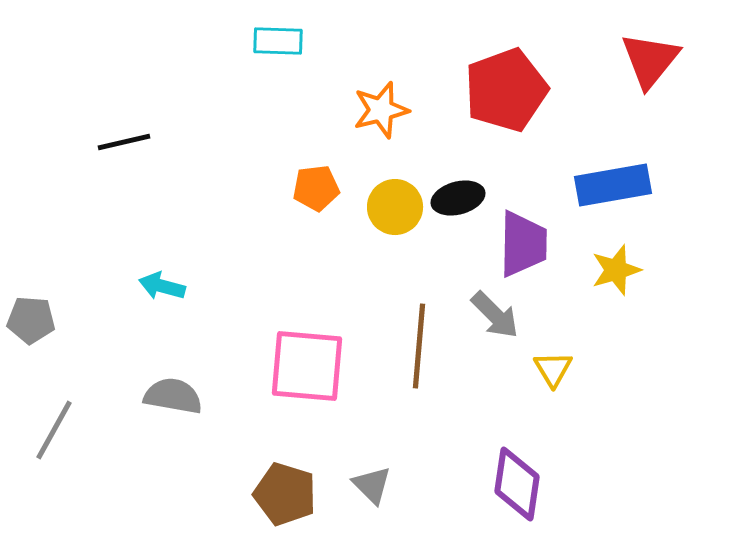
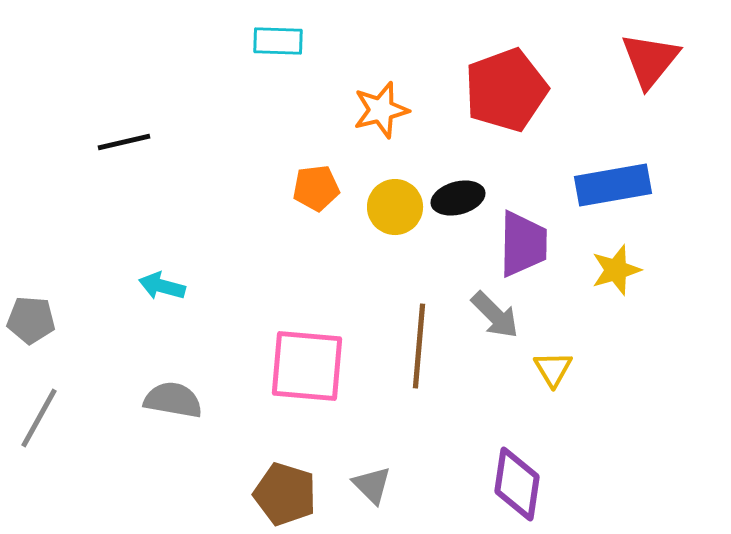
gray semicircle: moved 4 px down
gray line: moved 15 px left, 12 px up
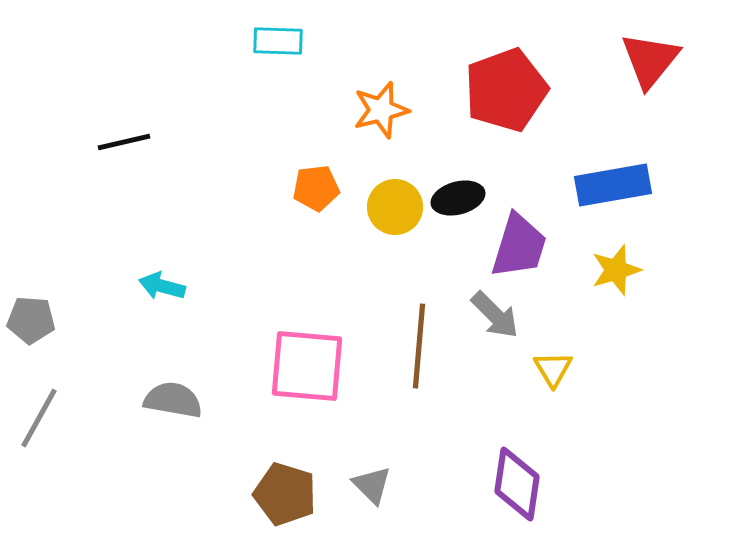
purple trapezoid: moved 4 px left, 2 px down; rotated 16 degrees clockwise
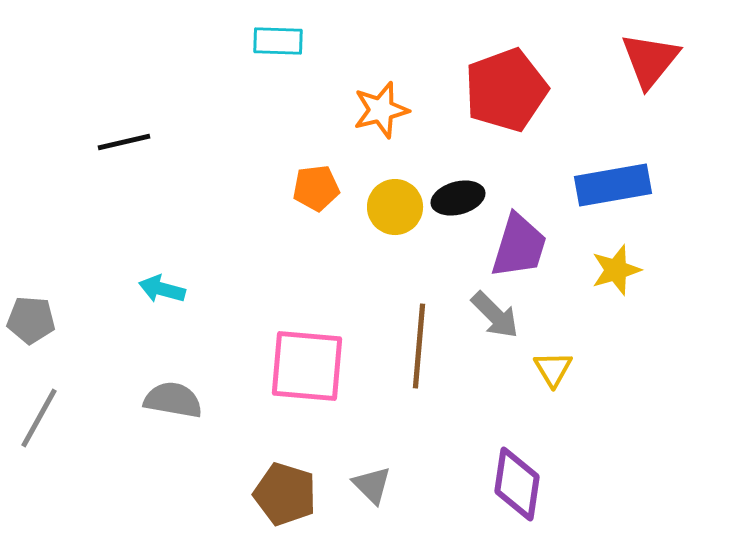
cyan arrow: moved 3 px down
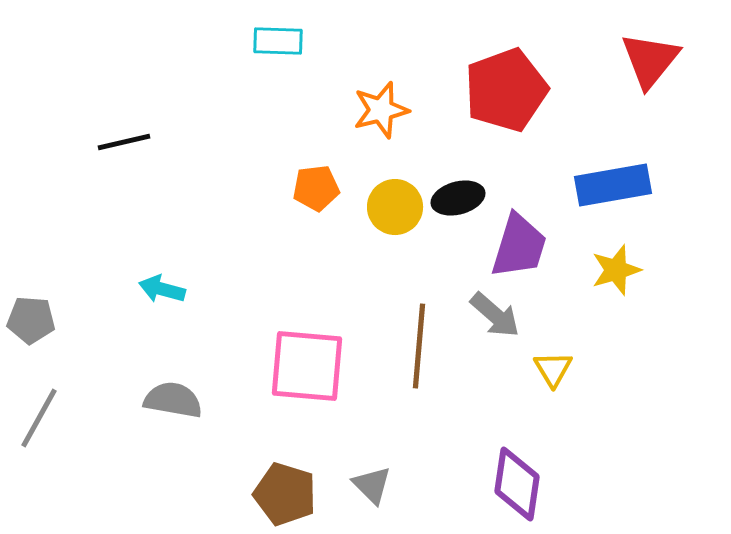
gray arrow: rotated 4 degrees counterclockwise
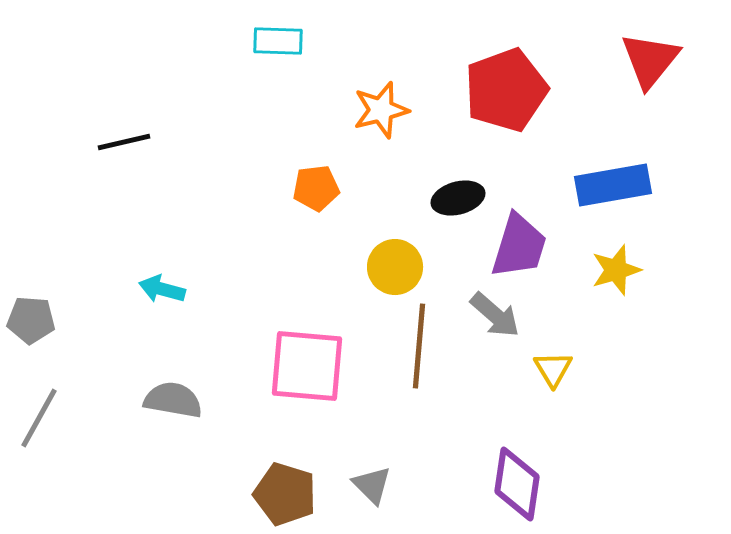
yellow circle: moved 60 px down
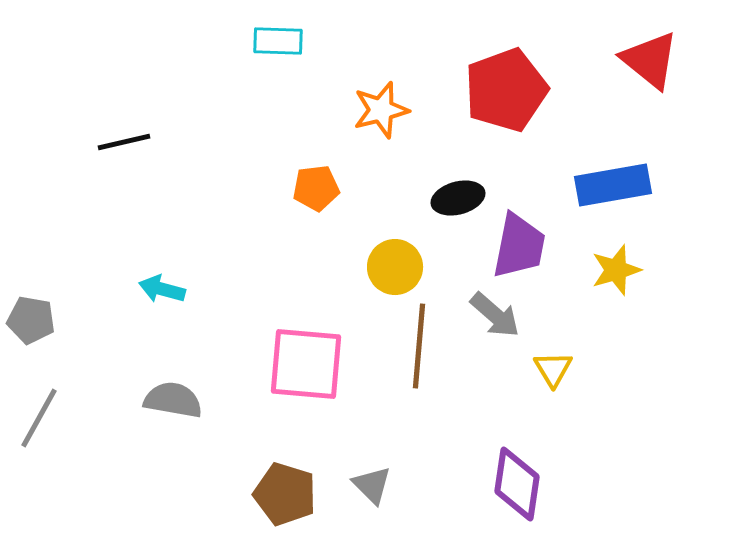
red triangle: rotated 30 degrees counterclockwise
purple trapezoid: rotated 6 degrees counterclockwise
gray pentagon: rotated 6 degrees clockwise
pink square: moved 1 px left, 2 px up
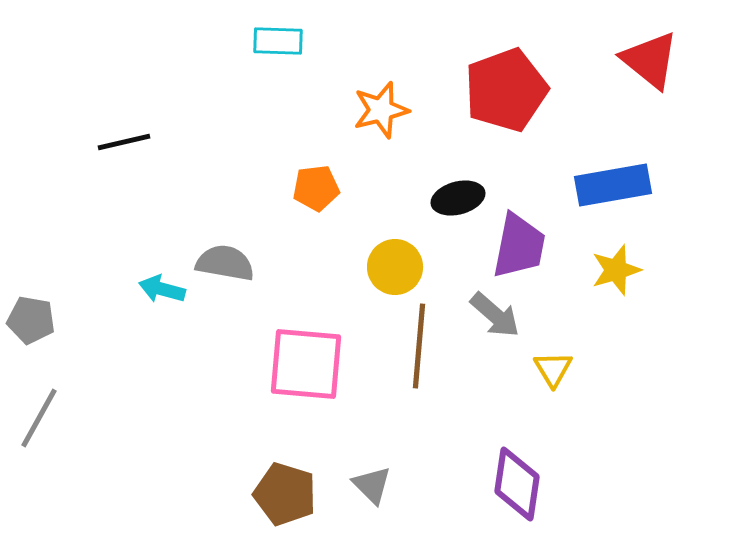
gray semicircle: moved 52 px right, 137 px up
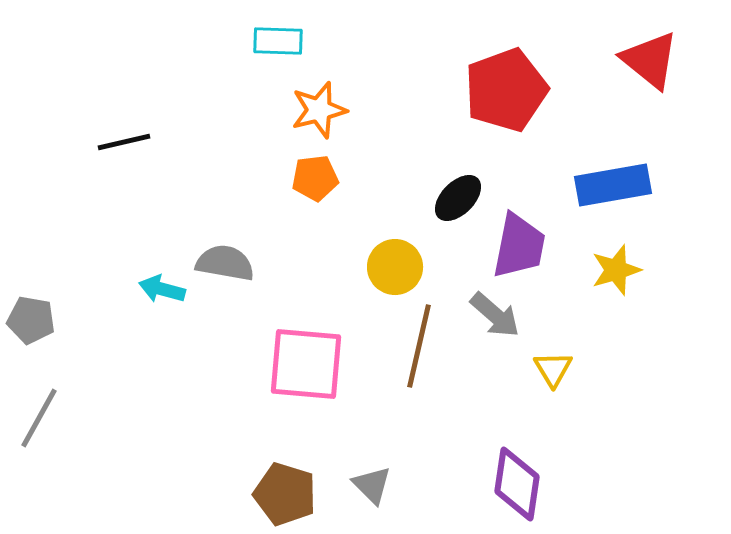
orange star: moved 62 px left
orange pentagon: moved 1 px left, 10 px up
black ellipse: rotated 30 degrees counterclockwise
brown line: rotated 8 degrees clockwise
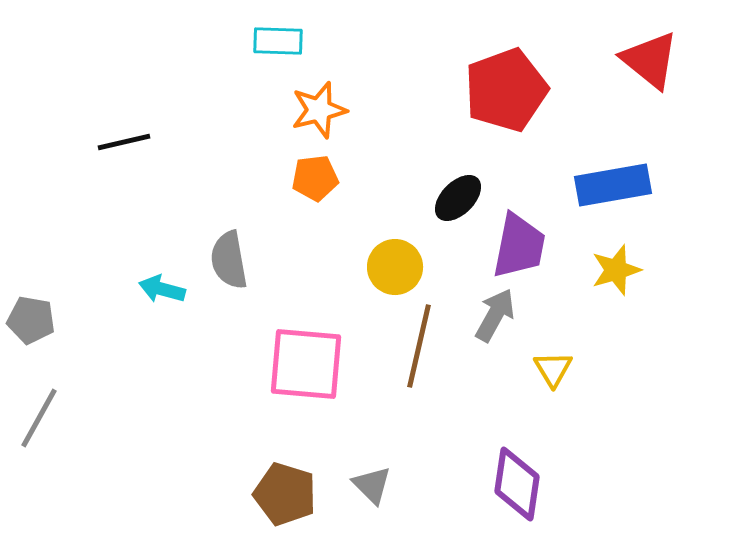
gray semicircle: moved 4 px right, 3 px up; rotated 110 degrees counterclockwise
gray arrow: rotated 102 degrees counterclockwise
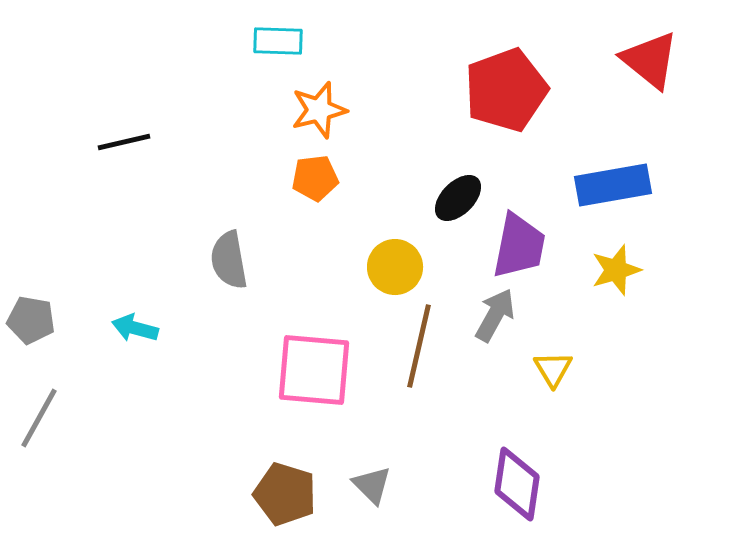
cyan arrow: moved 27 px left, 39 px down
pink square: moved 8 px right, 6 px down
